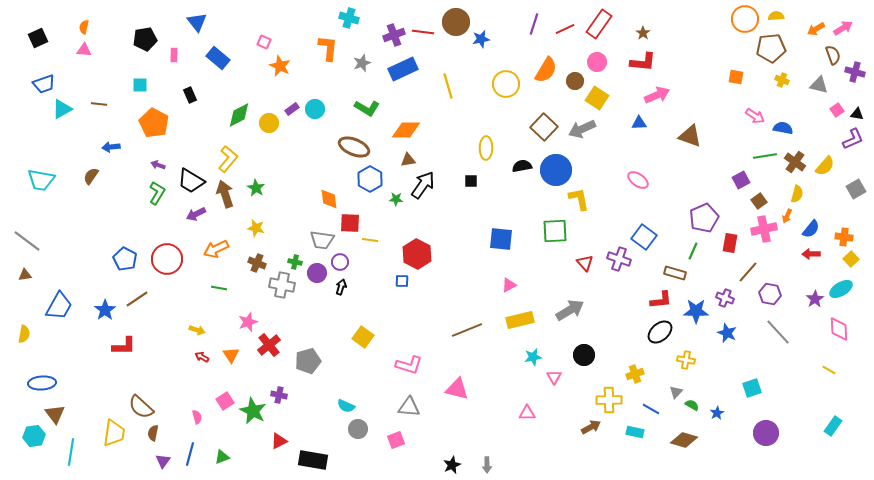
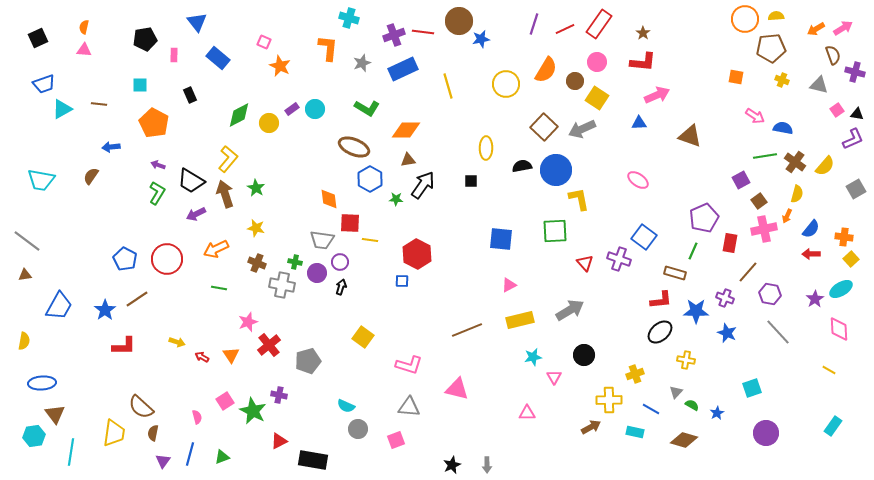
brown circle at (456, 22): moved 3 px right, 1 px up
yellow arrow at (197, 330): moved 20 px left, 12 px down
yellow semicircle at (24, 334): moved 7 px down
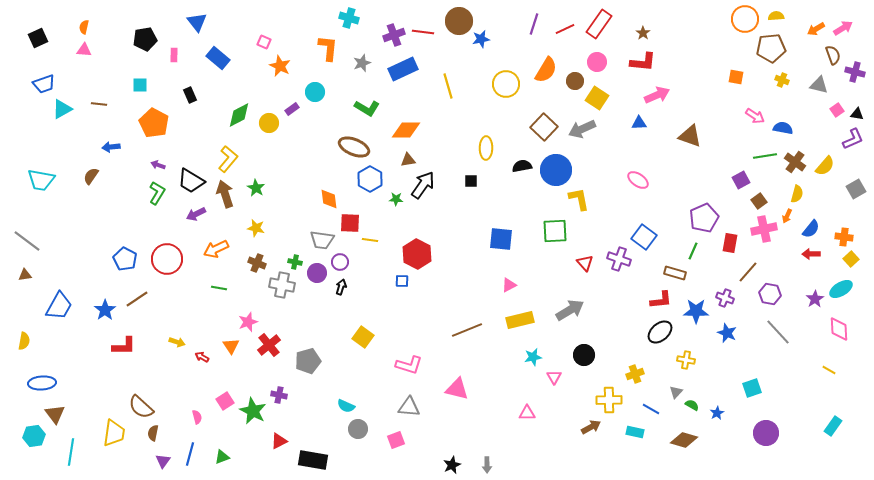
cyan circle at (315, 109): moved 17 px up
orange triangle at (231, 355): moved 9 px up
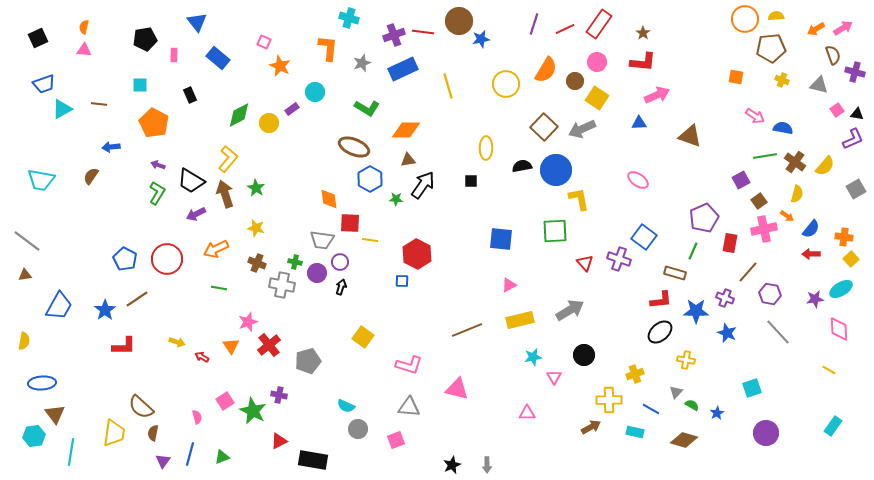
orange arrow at (787, 216): rotated 80 degrees counterclockwise
purple star at (815, 299): rotated 24 degrees clockwise
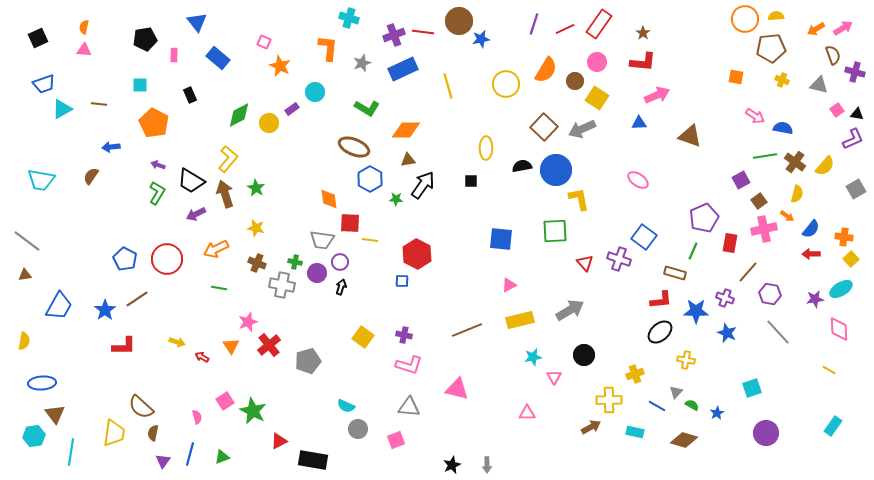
purple cross at (279, 395): moved 125 px right, 60 px up
blue line at (651, 409): moved 6 px right, 3 px up
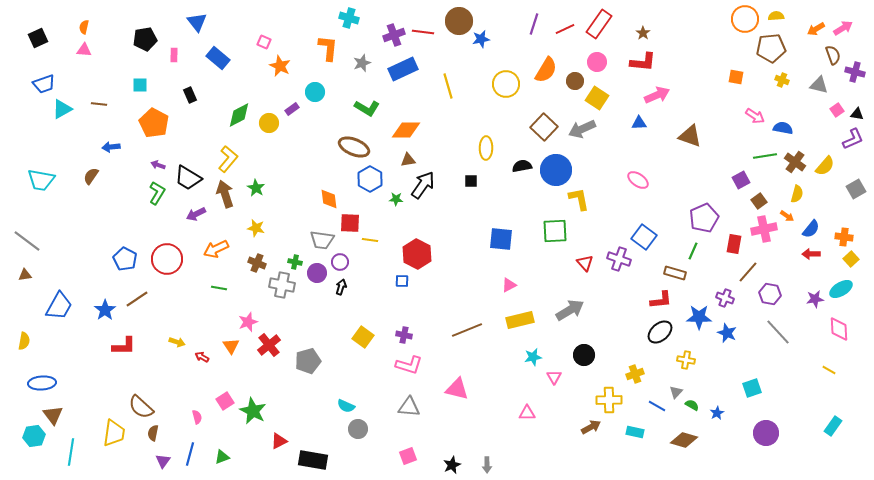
black trapezoid at (191, 181): moved 3 px left, 3 px up
red rectangle at (730, 243): moved 4 px right, 1 px down
blue star at (696, 311): moved 3 px right, 6 px down
brown triangle at (55, 414): moved 2 px left, 1 px down
pink square at (396, 440): moved 12 px right, 16 px down
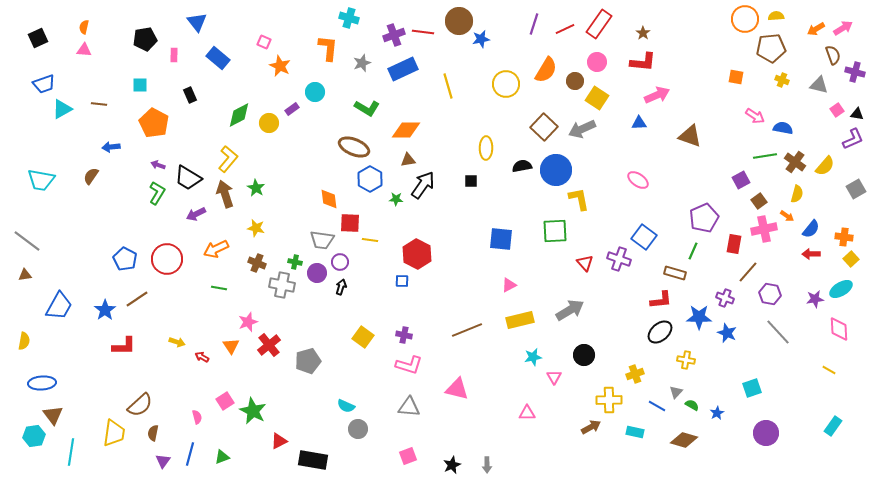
brown semicircle at (141, 407): moved 1 px left, 2 px up; rotated 84 degrees counterclockwise
